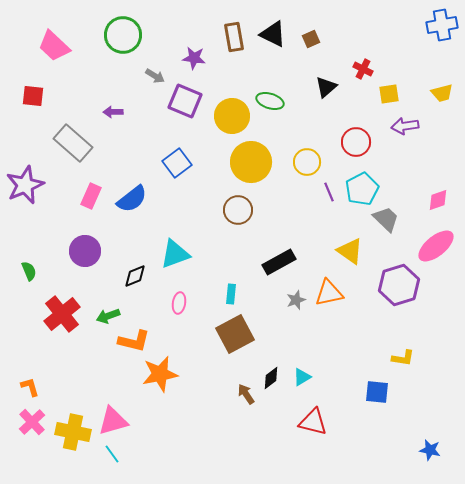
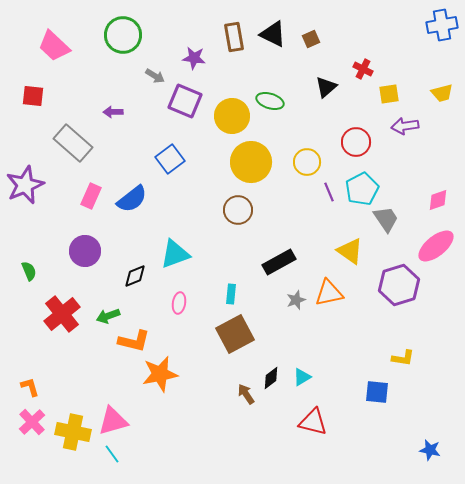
blue square at (177, 163): moved 7 px left, 4 px up
gray trapezoid at (386, 219): rotated 12 degrees clockwise
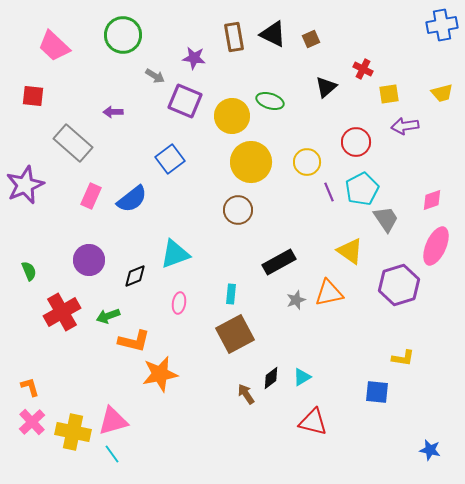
pink diamond at (438, 200): moved 6 px left
pink ellipse at (436, 246): rotated 27 degrees counterclockwise
purple circle at (85, 251): moved 4 px right, 9 px down
red cross at (62, 314): moved 2 px up; rotated 9 degrees clockwise
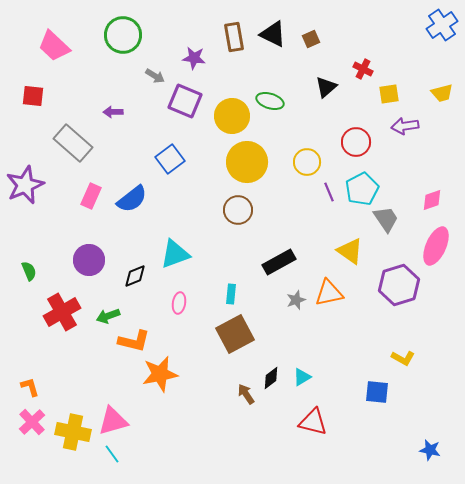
blue cross at (442, 25): rotated 24 degrees counterclockwise
yellow circle at (251, 162): moved 4 px left
yellow L-shape at (403, 358): rotated 20 degrees clockwise
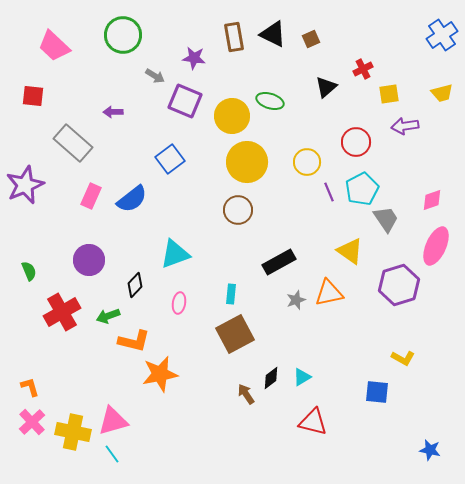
blue cross at (442, 25): moved 10 px down
red cross at (363, 69): rotated 36 degrees clockwise
black diamond at (135, 276): moved 9 px down; rotated 25 degrees counterclockwise
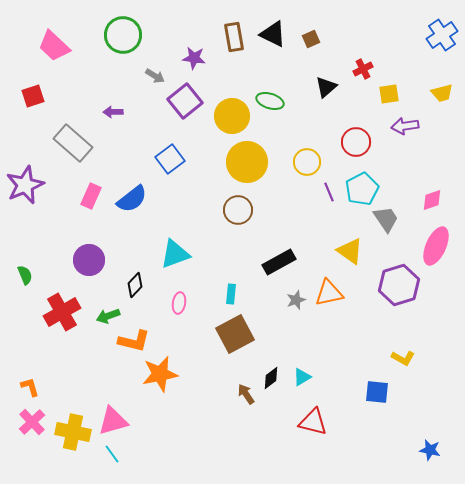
red square at (33, 96): rotated 25 degrees counterclockwise
purple square at (185, 101): rotated 28 degrees clockwise
green semicircle at (29, 271): moved 4 px left, 4 px down
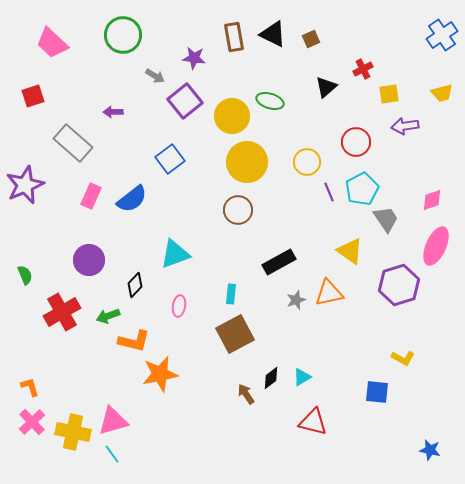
pink trapezoid at (54, 46): moved 2 px left, 3 px up
pink ellipse at (179, 303): moved 3 px down
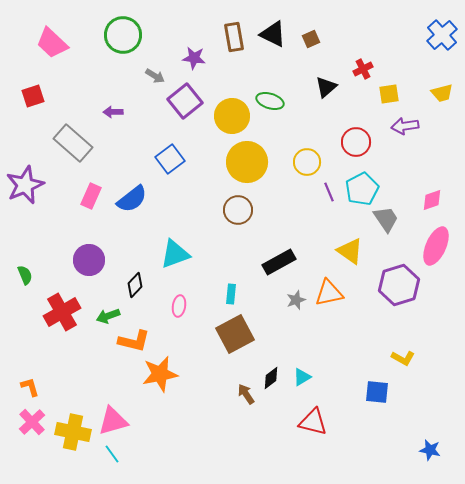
blue cross at (442, 35): rotated 8 degrees counterclockwise
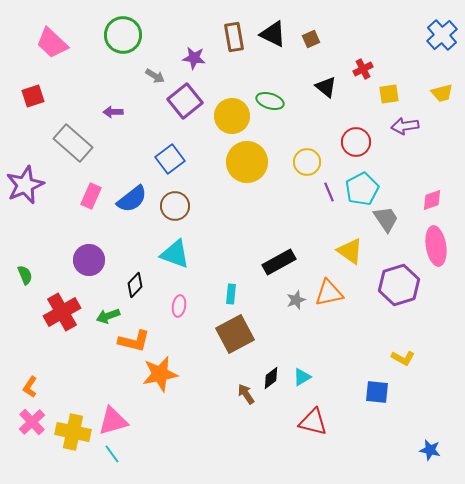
black triangle at (326, 87): rotated 40 degrees counterclockwise
brown circle at (238, 210): moved 63 px left, 4 px up
pink ellipse at (436, 246): rotated 33 degrees counterclockwise
cyan triangle at (175, 254): rotated 40 degrees clockwise
orange L-shape at (30, 387): rotated 130 degrees counterclockwise
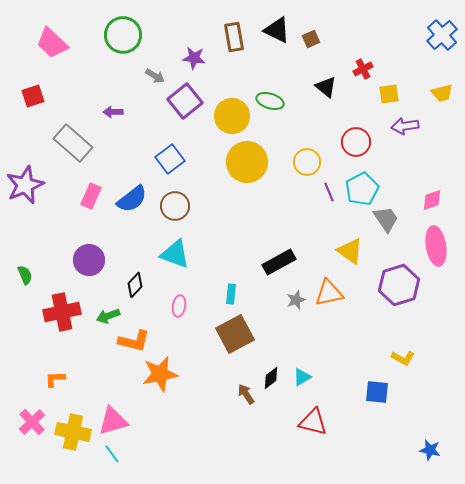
black triangle at (273, 34): moved 4 px right, 4 px up
red cross at (62, 312): rotated 18 degrees clockwise
orange L-shape at (30, 387): moved 25 px right, 8 px up; rotated 55 degrees clockwise
